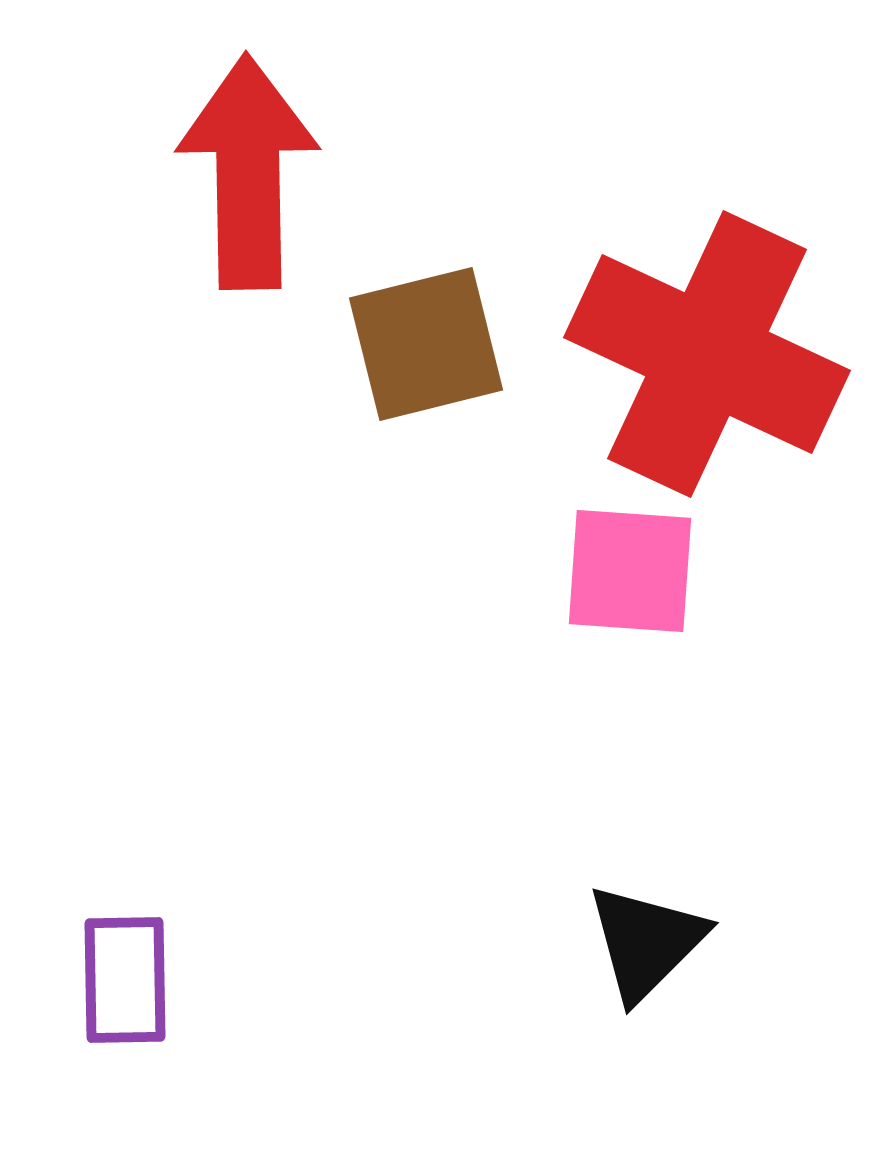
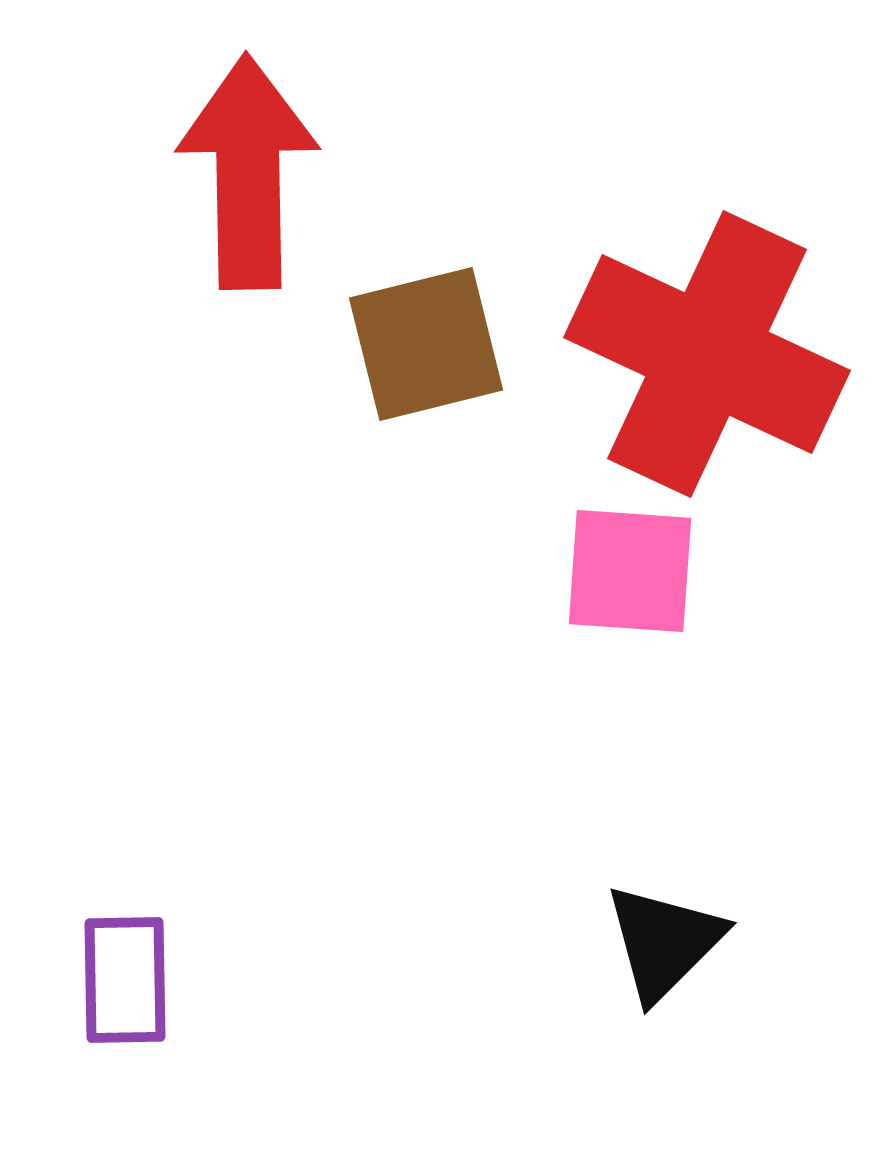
black triangle: moved 18 px right
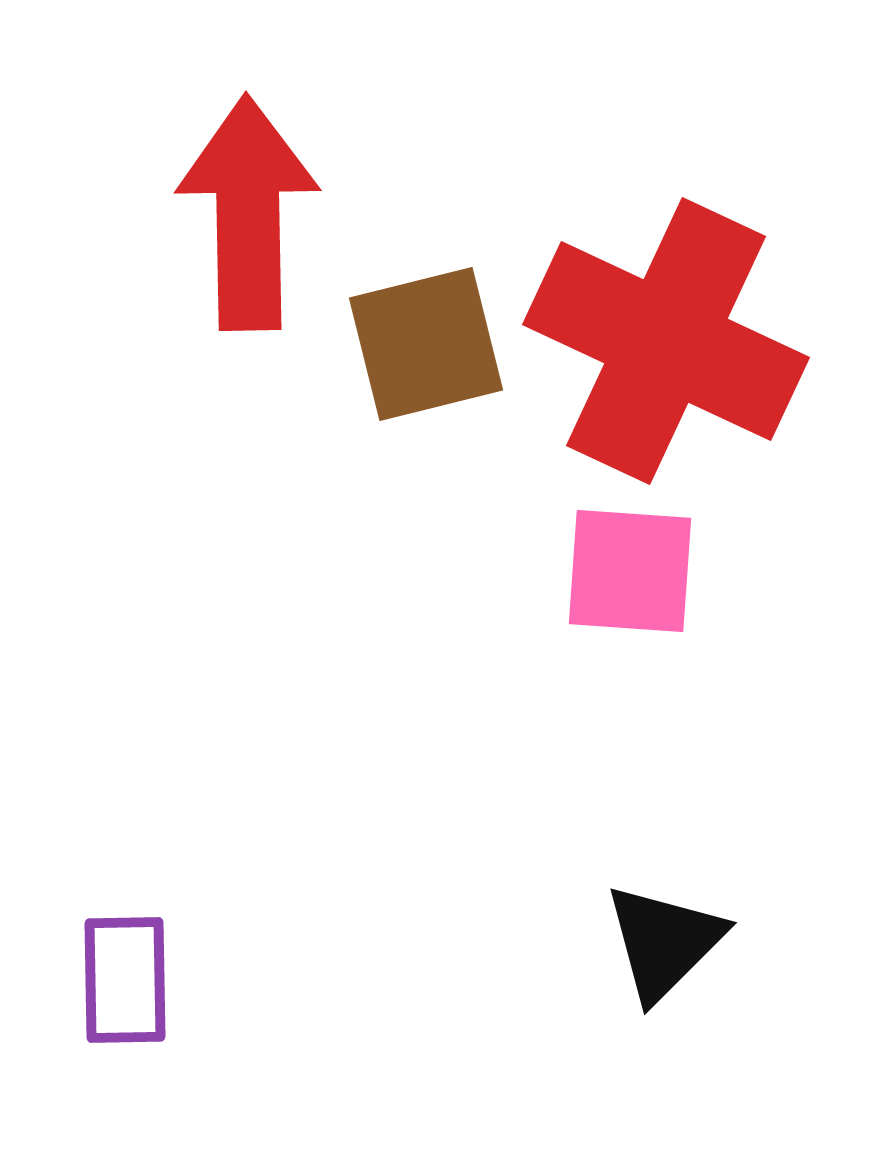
red arrow: moved 41 px down
red cross: moved 41 px left, 13 px up
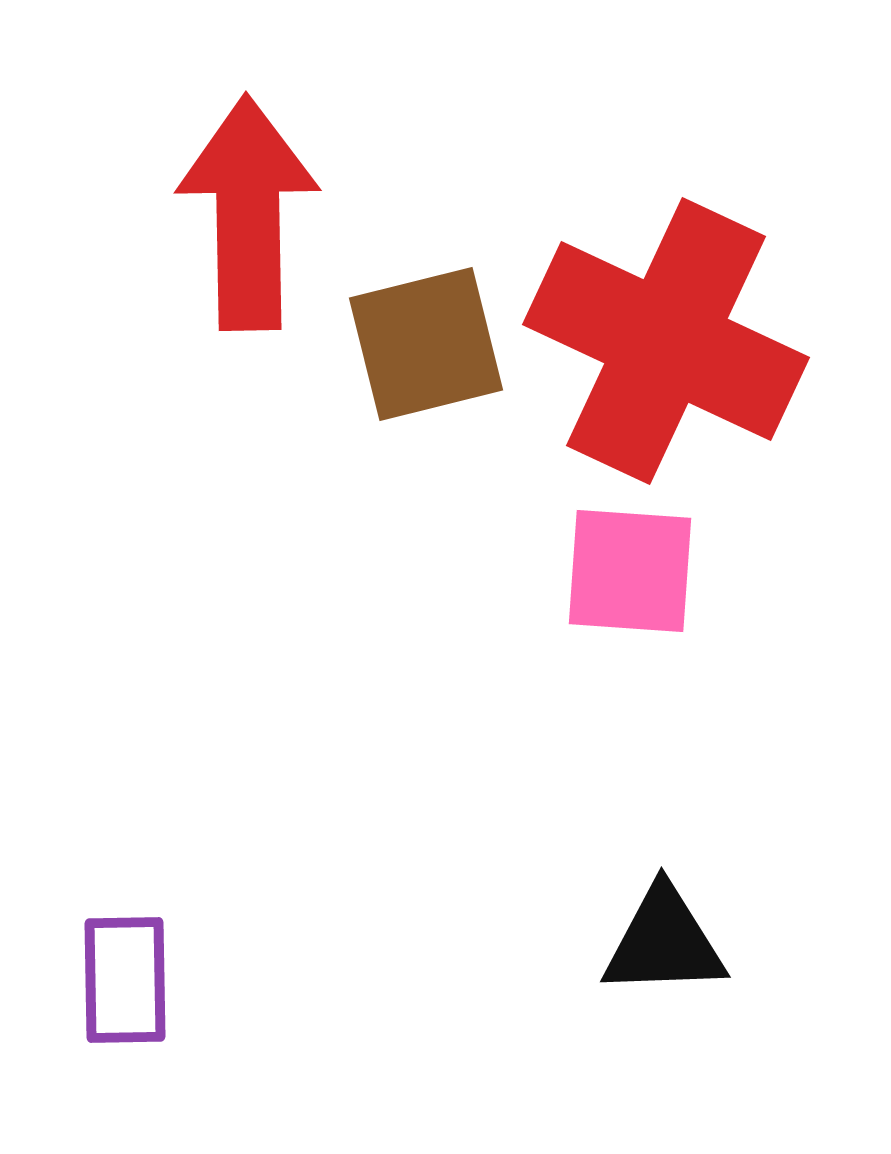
black triangle: rotated 43 degrees clockwise
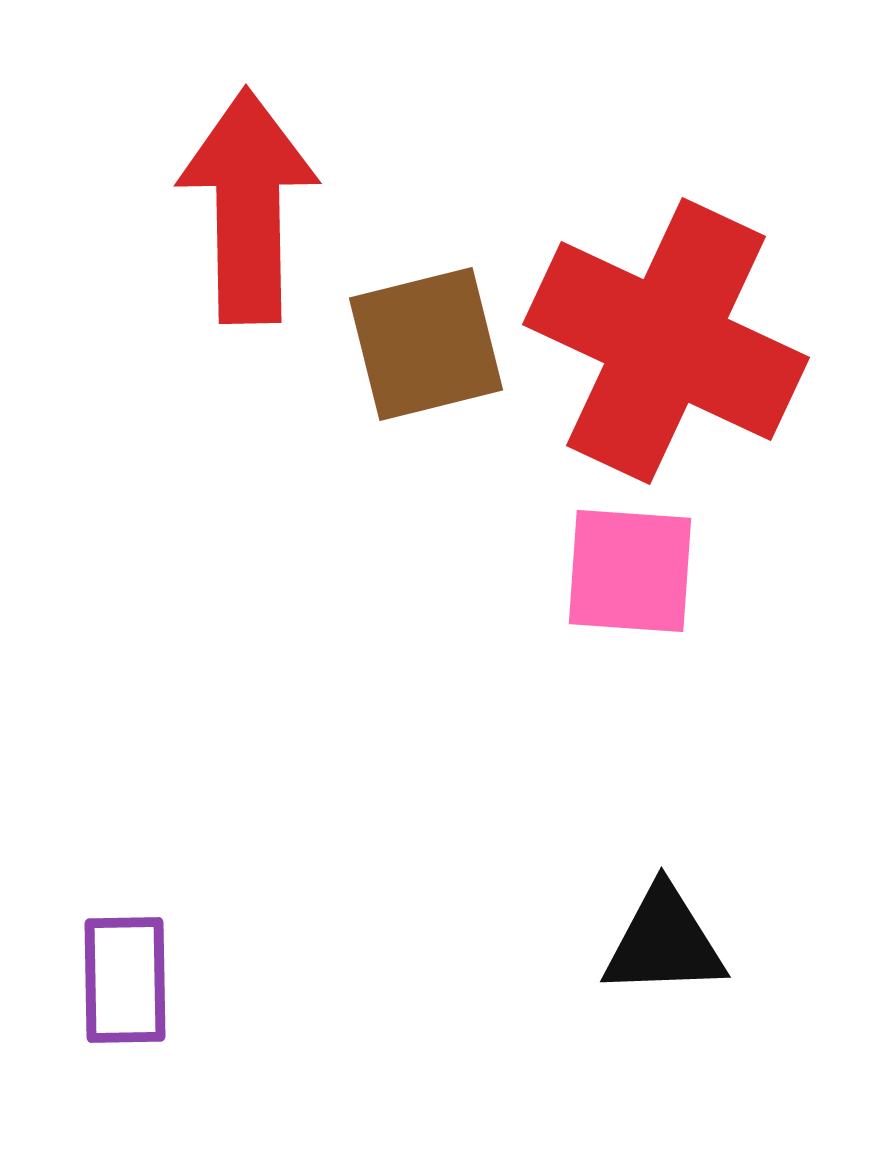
red arrow: moved 7 px up
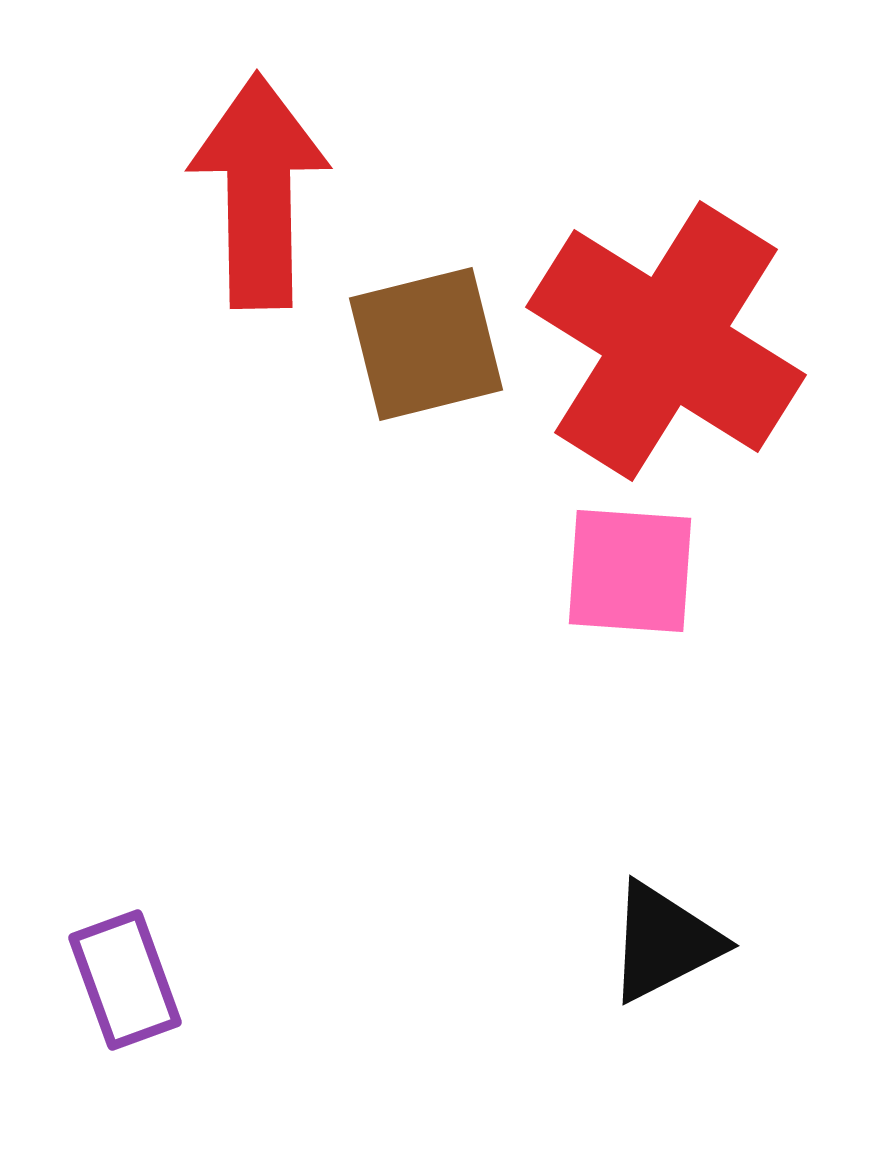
red arrow: moved 11 px right, 15 px up
red cross: rotated 7 degrees clockwise
black triangle: rotated 25 degrees counterclockwise
purple rectangle: rotated 19 degrees counterclockwise
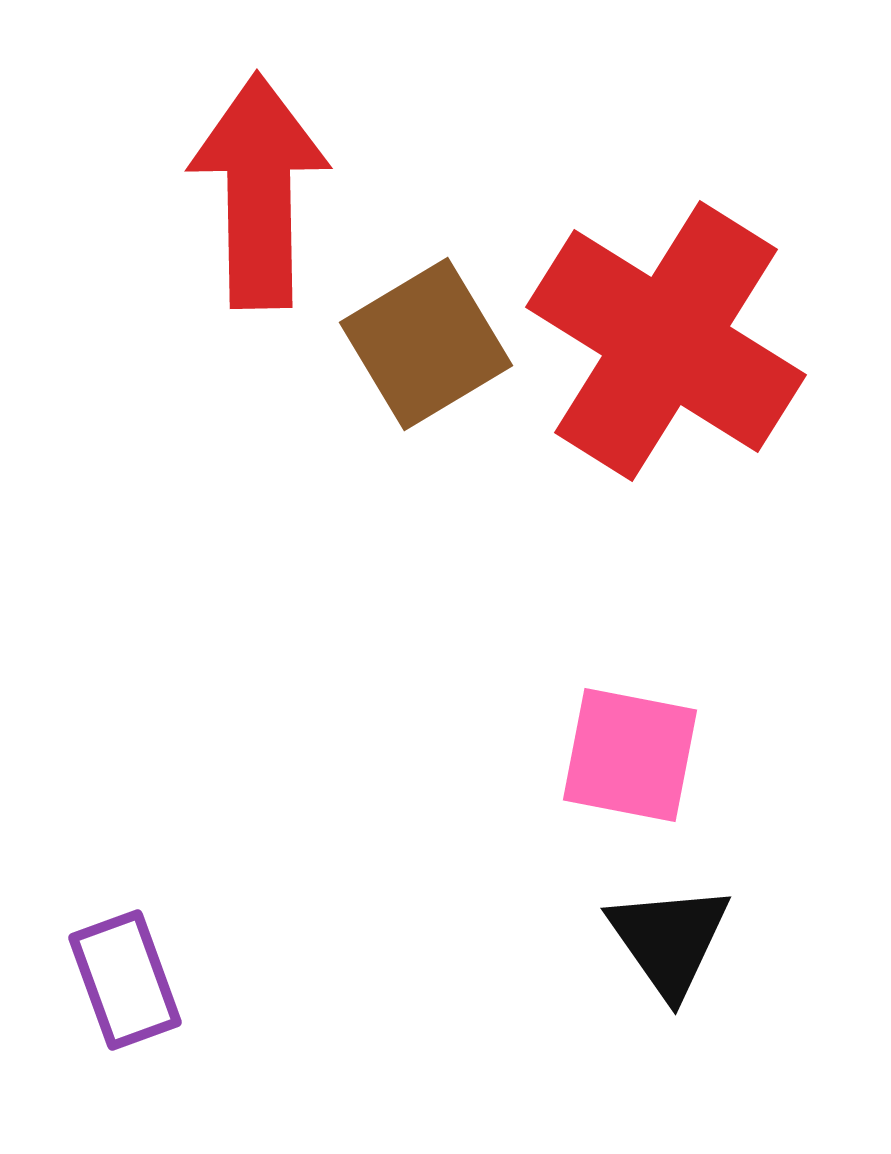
brown square: rotated 17 degrees counterclockwise
pink square: moved 184 px down; rotated 7 degrees clockwise
black triangle: moved 5 px right, 2 px up; rotated 38 degrees counterclockwise
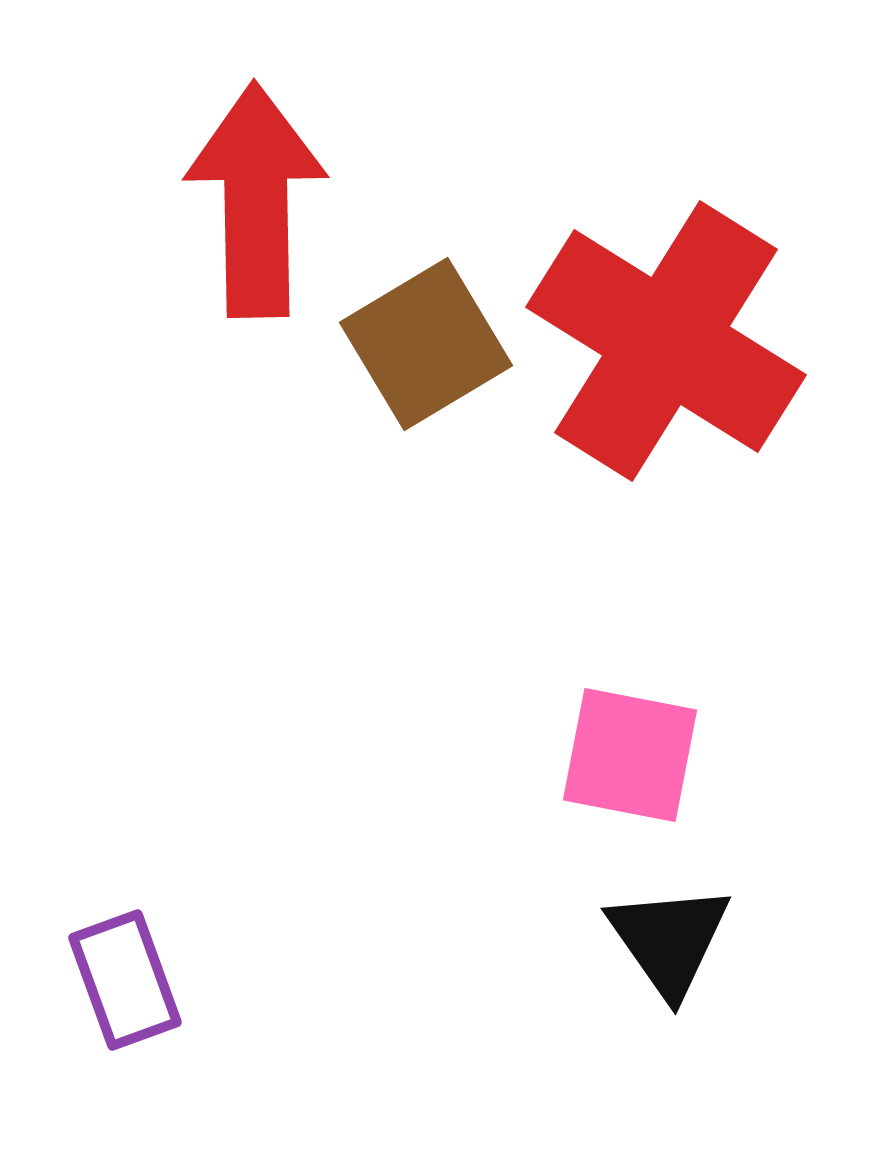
red arrow: moved 3 px left, 9 px down
